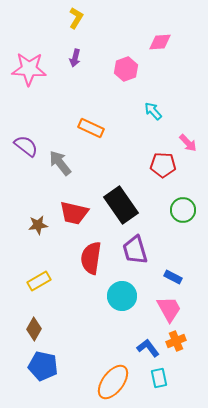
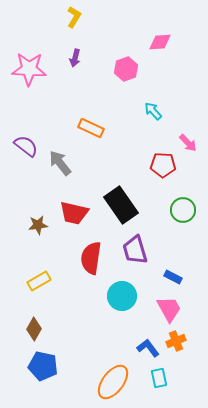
yellow L-shape: moved 2 px left, 1 px up
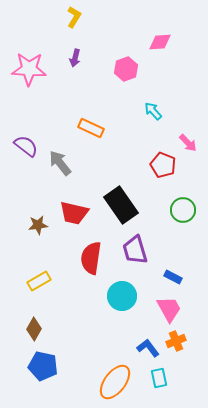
red pentagon: rotated 20 degrees clockwise
orange ellipse: moved 2 px right
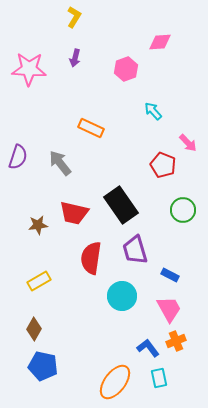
purple semicircle: moved 8 px left, 11 px down; rotated 70 degrees clockwise
blue rectangle: moved 3 px left, 2 px up
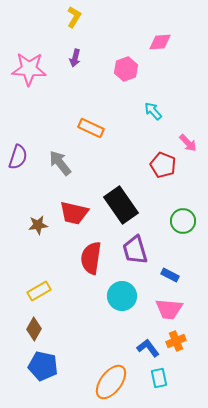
green circle: moved 11 px down
yellow rectangle: moved 10 px down
pink trapezoid: rotated 124 degrees clockwise
orange ellipse: moved 4 px left
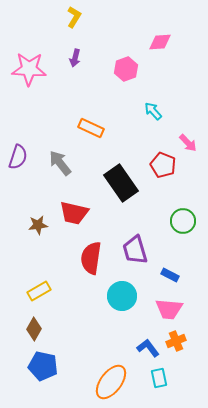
black rectangle: moved 22 px up
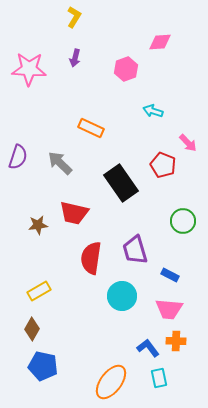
cyan arrow: rotated 30 degrees counterclockwise
gray arrow: rotated 8 degrees counterclockwise
brown diamond: moved 2 px left
orange cross: rotated 24 degrees clockwise
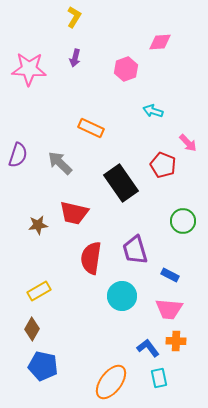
purple semicircle: moved 2 px up
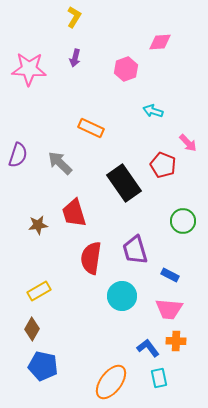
black rectangle: moved 3 px right
red trapezoid: rotated 60 degrees clockwise
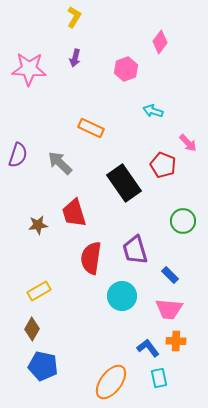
pink diamond: rotated 50 degrees counterclockwise
blue rectangle: rotated 18 degrees clockwise
